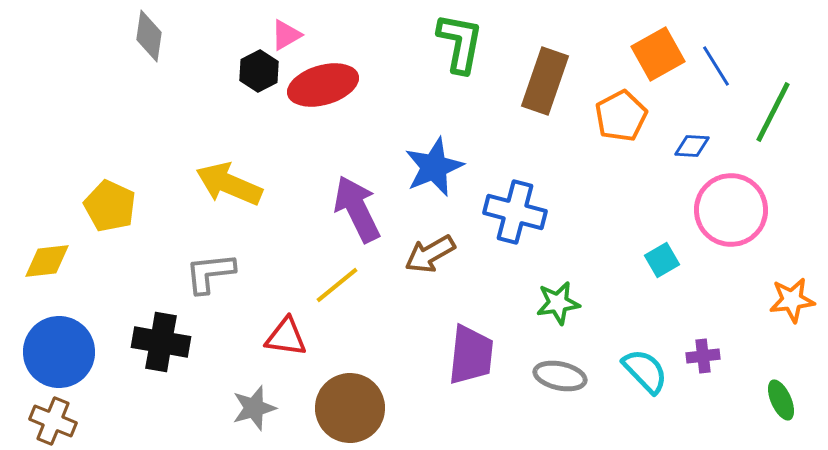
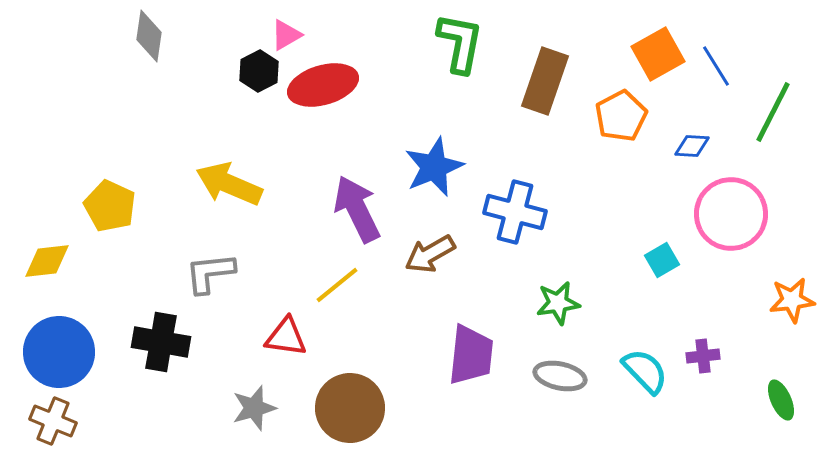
pink circle: moved 4 px down
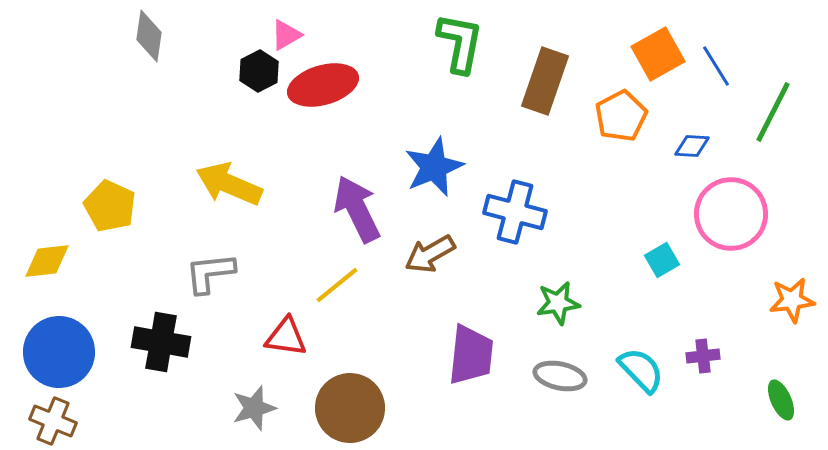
cyan semicircle: moved 4 px left, 1 px up
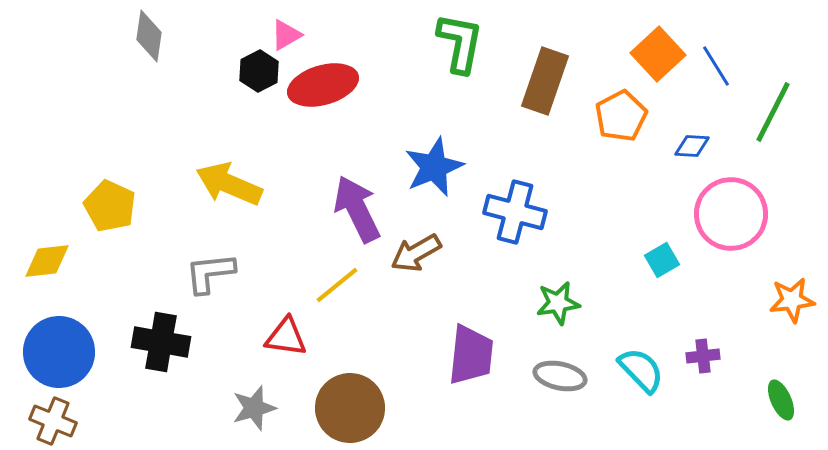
orange square: rotated 14 degrees counterclockwise
brown arrow: moved 14 px left, 1 px up
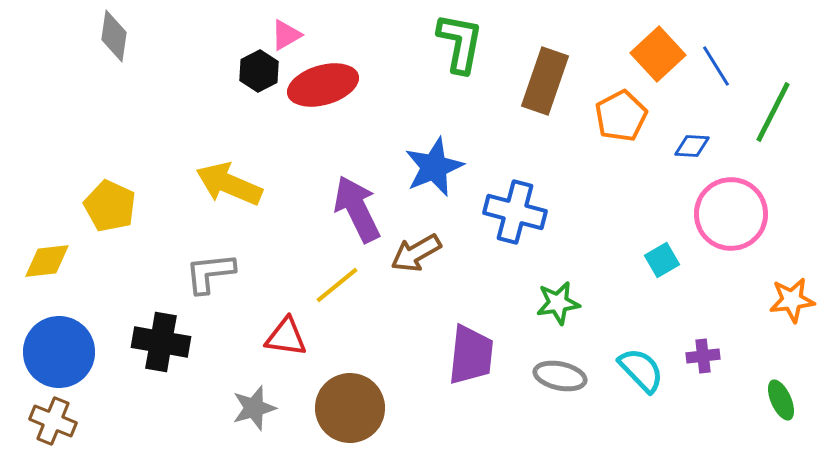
gray diamond: moved 35 px left
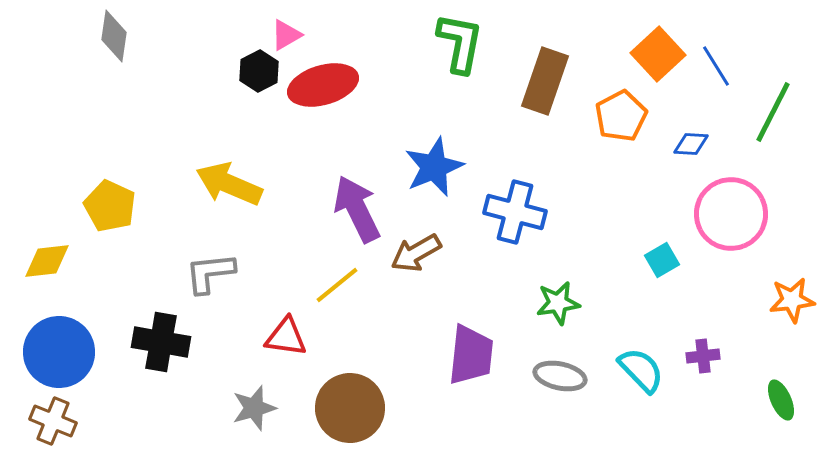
blue diamond: moved 1 px left, 2 px up
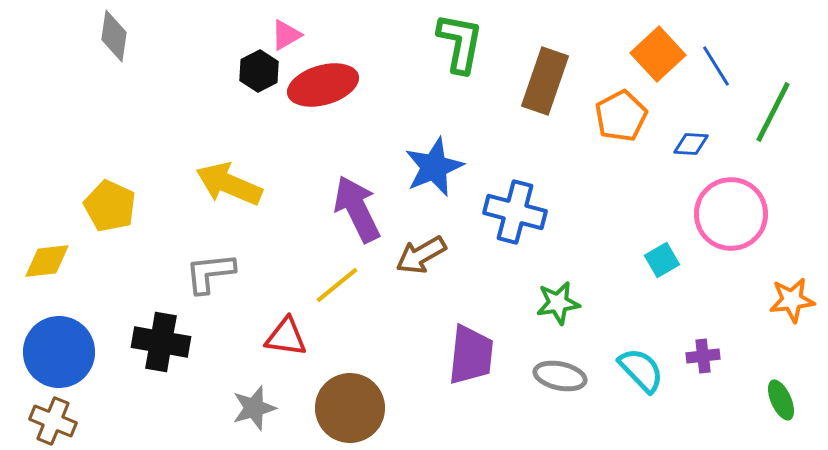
brown arrow: moved 5 px right, 2 px down
